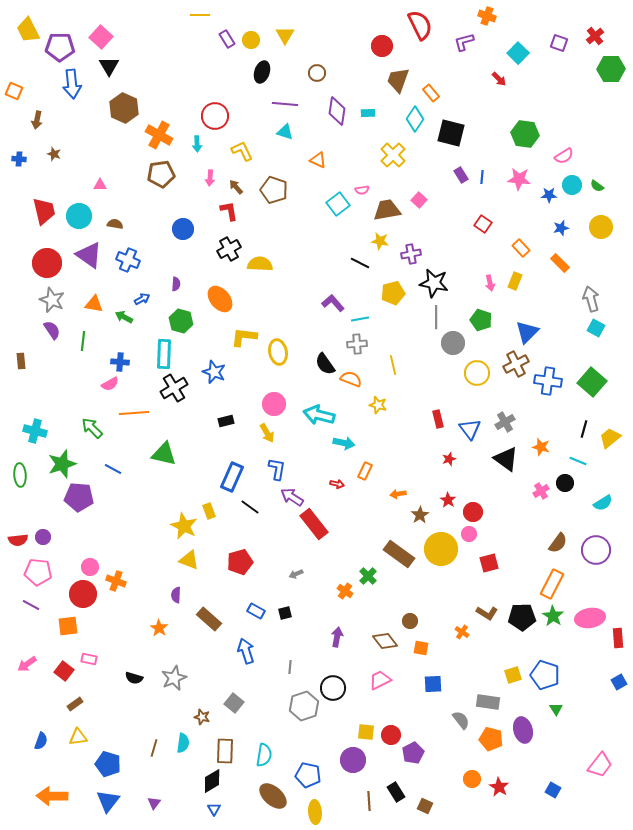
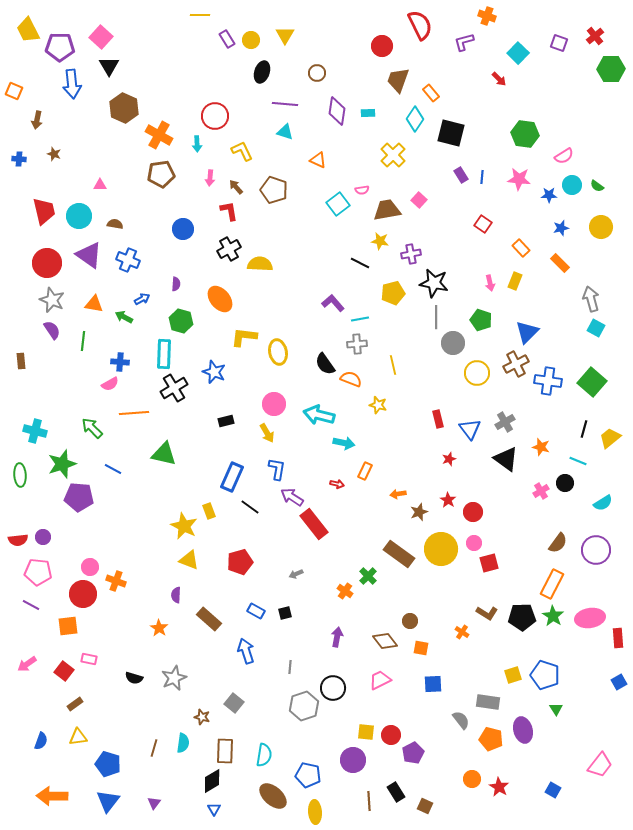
brown star at (420, 515): moved 1 px left, 3 px up; rotated 12 degrees clockwise
pink circle at (469, 534): moved 5 px right, 9 px down
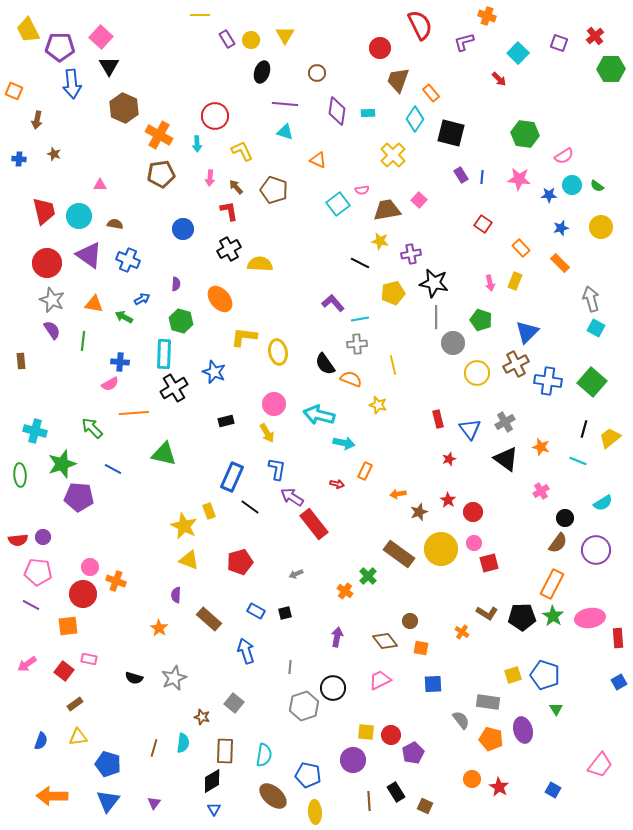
red circle at (382, 46): moved 2 px left, 2 px down
black circle at (565, 483): moved 35 px down
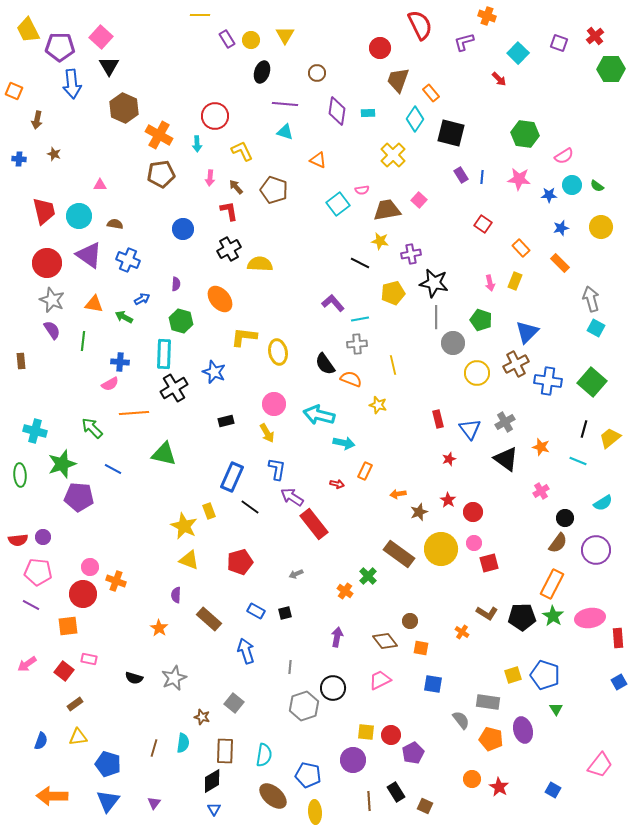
blue square at (433, 684): rotated 12 degrees clockwise
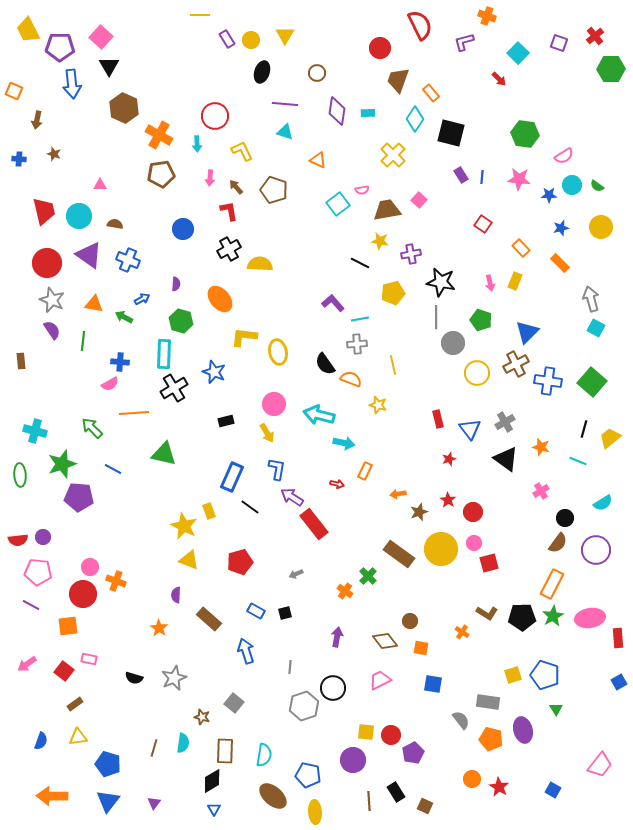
black star at (434, 283): moved 7 px right, 1 px up
green star at (553, 616): rotated 10 degrees clockwise
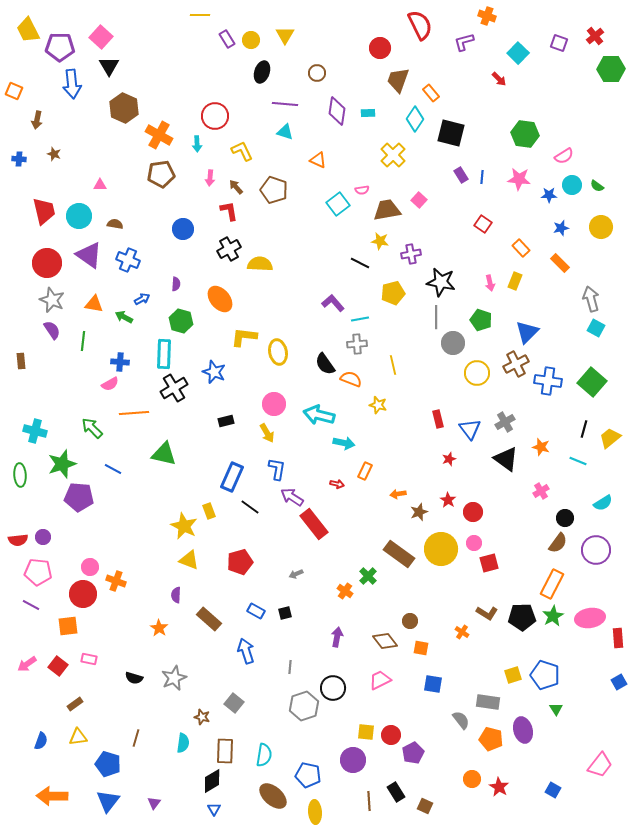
red square at (64, 671): moved 6 px left, 5 px up
brown line at (154, 748): moved 18 px left, 10 px up
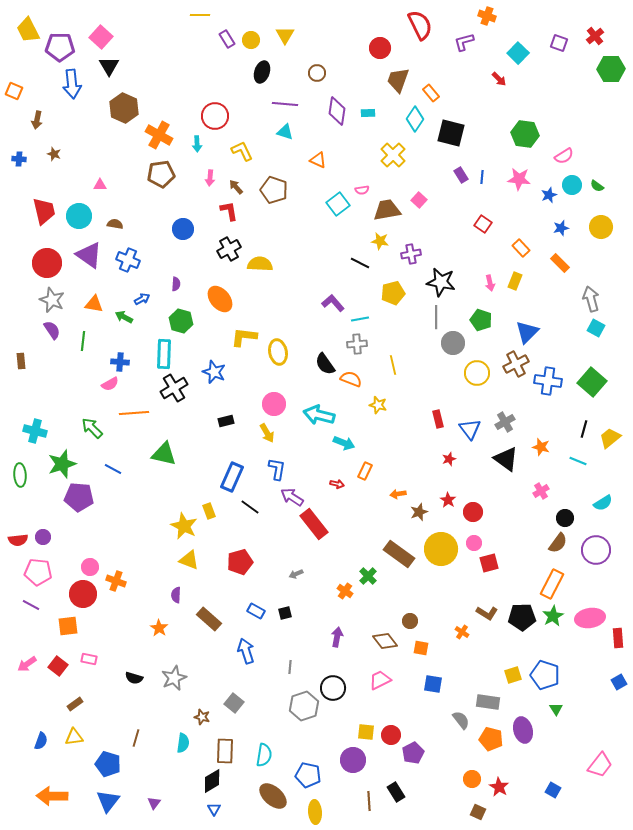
blue star at (549, 195): rotated 21 degrees counterclockwise
cyan arrow at (344, 443): rotated 10 degrees clockwise
yellow triangle at (78, 737): moved 4 px left
brown square at (425, 806): moved 53 px right, 6 px down
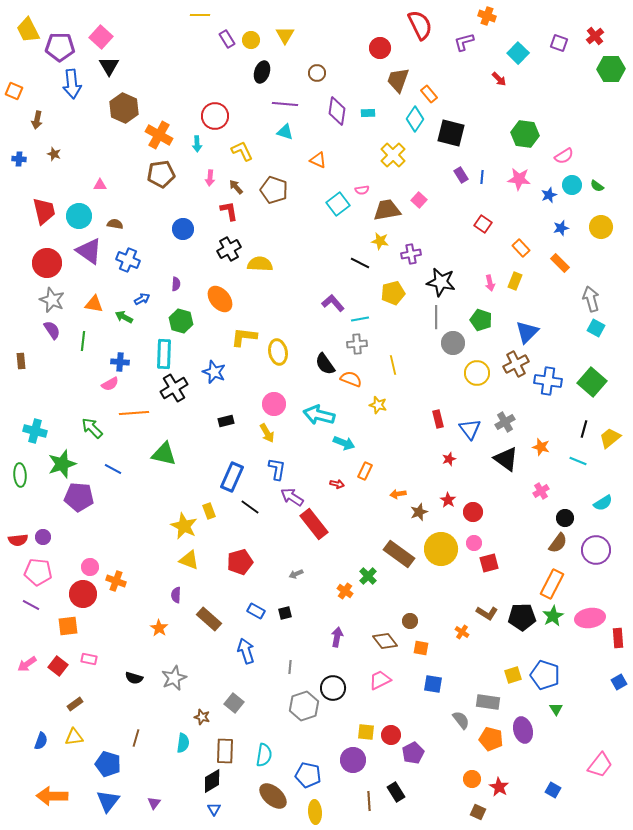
orange rectangle at (431, 93): moved 2 px left, 1 px down
purple triangle at (89, 255): moved 4 px up
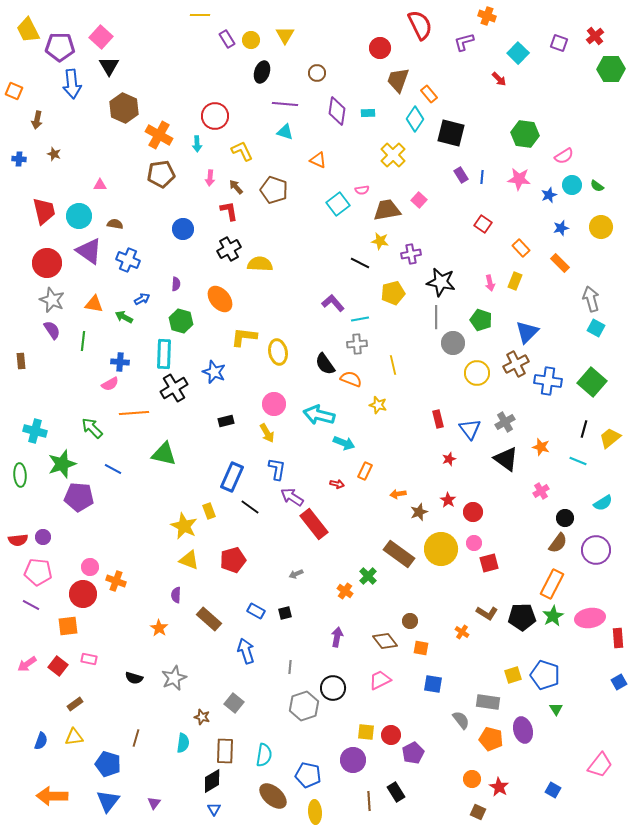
red pentagon at (240, 562): moved 7 px left, 2 px up
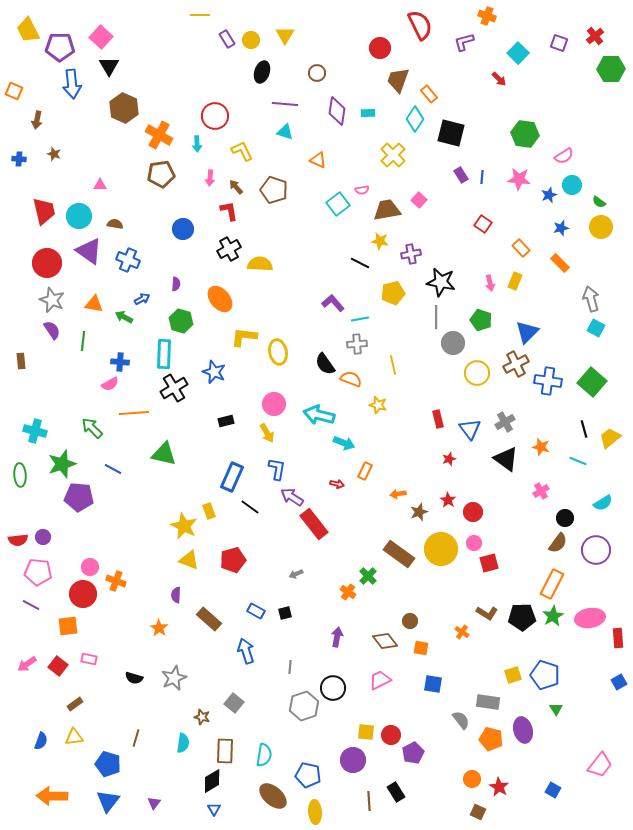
green semicircle at (597, 186): moved 2 px right, 16 px down
black line at (584, 429): rotated 30 degrees counterclockwise
orange cross at (345, 591): moved 3 px right, 1 px down
